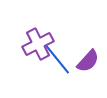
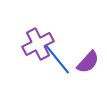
purple semicircle: moved 1 px down
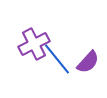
purple cross: moved 4 px left
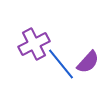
blue line: moved 4 px right, 5 px down
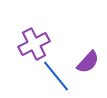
blue line: moved 5 px left, 12 px down
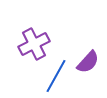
blue line: rotated 68 degrees clockwise
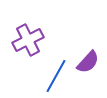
purple cross: moved 6 px left, 4 px up
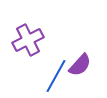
purple semicircle: moved 8 px left, 3 px down
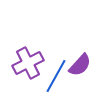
purple cross: moved 23 px down
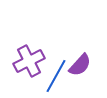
purple cross: moved 1 px right, 2 px up
